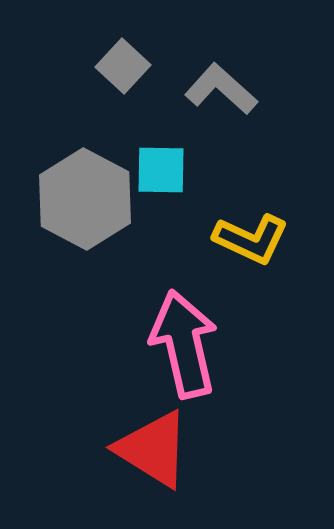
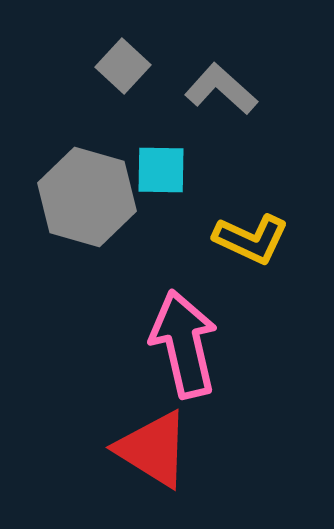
gray hexagon: moved 2 px right, 2 px up; rotated 12 degrees counterclockwise
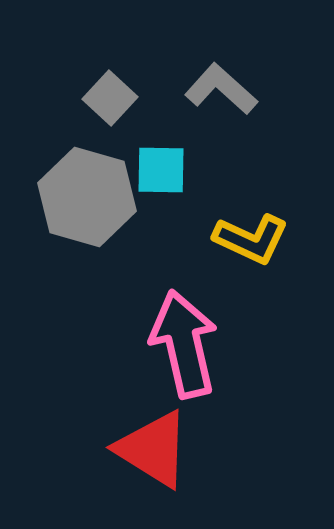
gray square: moved 13 px left, 32 px down
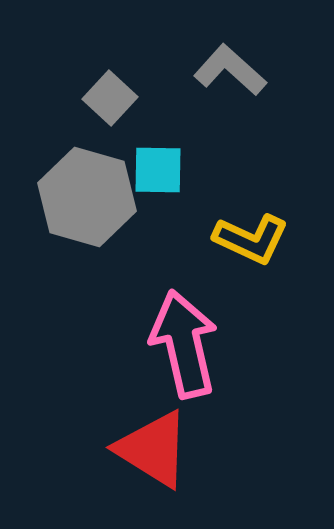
gray L-shape: moved 9 px right, 19 px up
cyan square: moved 3 px left
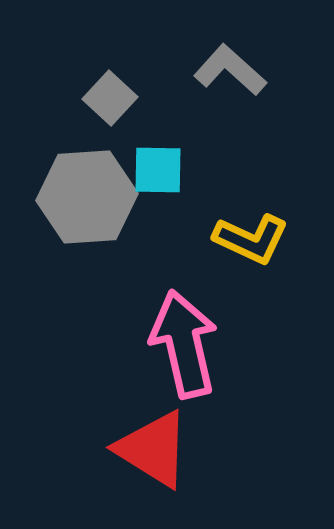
gray hexagon: rotated 20 degrees counterclockwise
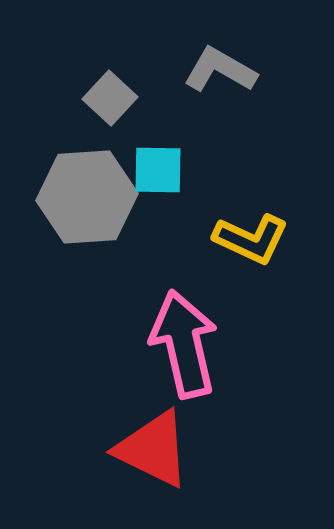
gray L-shape: moved 10 px left; rotated 12 degrees counterclockwise
red triangle: rotated 6 degrees counterclockwise
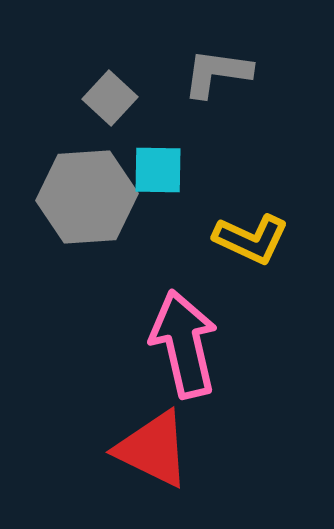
gray L-shape: moved 3 px left, 3 px down; rotated 22 degrees counterclockwise
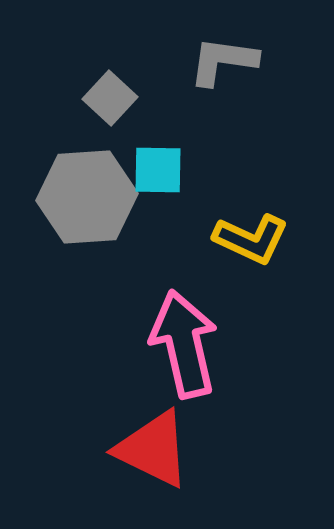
gray L-shape: moved 6 px right, 12 px up
